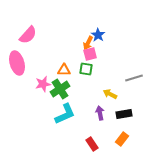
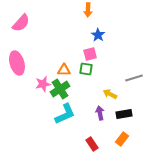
pink semicircle: moved 7 px left, 12 px up
orange arrow: moved 33 px up; rotated 24 degrees counterclockwise
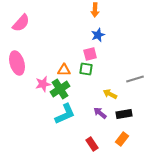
orange arrow: moved 7 px right
blue star: rotated 16 degrees clockwise
gray line: moved 1 px right, 1 px down
purple arrow: rotated 40 degrees counterclockwise
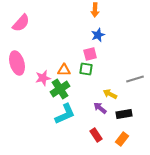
pink star: moved 6 px up
purple arrow: moved 5 px up
red rectangle: moved 4 px right, 9 px up
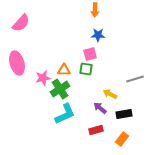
blue star: rotated 24 degrees clockwise
red rectangle: moved 5 px up; rotated 72 degrees counterclockwise
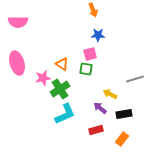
orange arrow: moved 2 px left; rotated 24 degrees counterclockwise
pink semicircle: moved 3 px left, 1 px up; rotated 48 degrees clockwise
orange triangle: moved 2 px left, 6 px up; rotated 32 degrees clockwise
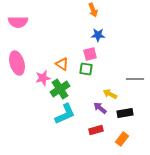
gray line: rotated 18 degrees clockwise
black rectangle: moved 1 px right, 1 px up
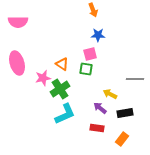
red rectangle: moved 1 px right, 2 px up; rotated 24 degrees clockwise
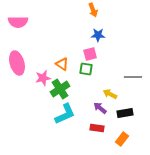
gray line: moved 2 px left, 2 px up
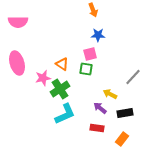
gray line: rotated 48 degrees counterclockwise
